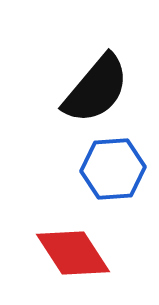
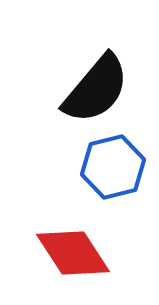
blue hexagon: moved 2 px up; rotated 10 degrees counterclockwise
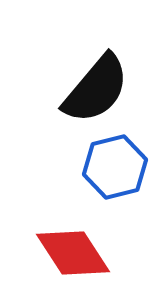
blue hexagon: moved 2 px right
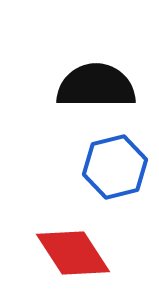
black semicircle: moved 3 px up; rotated 130 degrees counterclockwise
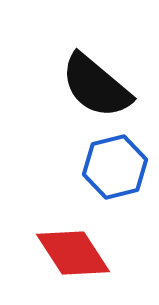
black semicircle: rotated 140 degrees counterclockwise
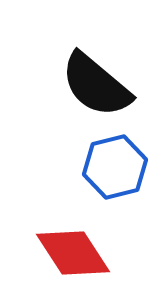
black semicircle: moved 1 px up
